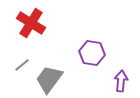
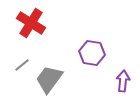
purple arrow: moved 2 px right
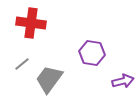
red cross: rotated 24 degrees counterclockwise
gray line: moved 1 px up
purple arrow: rotated 70 degrees clockwise
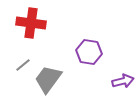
purple hexagon: moved 3 px left, 1 px up
gray line: moved 1 px right, 1 px down
gray trapezoid: moved 1 px left
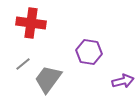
gray line: moved 1 px up
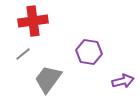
red cross: moved 2 px right, 2 px up; rotated 16 degrees counterclockwise
gray line: moved 10 px up
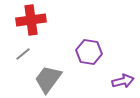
red cross: moved 2 px left, 1 px up
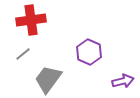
purple hexagon: rotated 15 degrees clockwise
